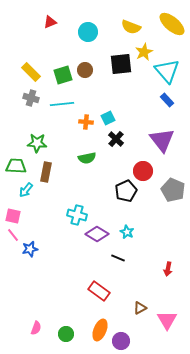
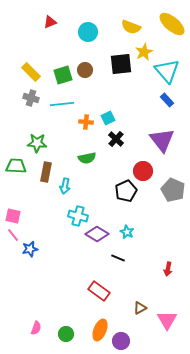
cyan arrow: moved 39 px right, 4 px up; rotated 28 degrees counterclockwise
cyan cross: moved 1 px right, 1 px down
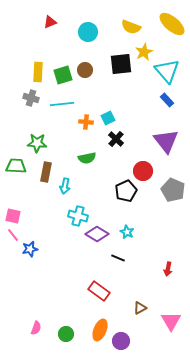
yellow rectangle: moved 7 px right; rotated 48 degrees clockwise
purple triangle: moved 4 px right, 1 px down
pink triangle: moved 4 px right, 1 px down
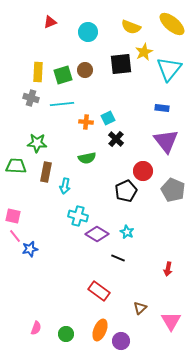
cyan triangle: moved 2 px right, 2 px up; rotated 20 degrees clockwise
blue rectangle: moved 5 px left, 8 px down; rotated 40 degrees counterclockwise
pink line: moved 2 px right, 1 px down
brown triangle: rotated 16 degrees counterclockwise
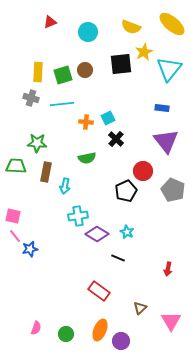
cyan cross: rotated 24 degrees counterclockwise
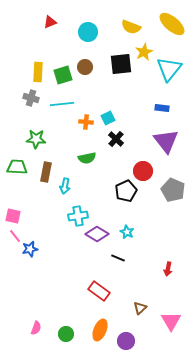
brown circle: moved 3 px up
green star: moved 1 px left, 4 px up
green trapezoid: moved 1 px right, 1 px down
purple circle: moved 5 px right
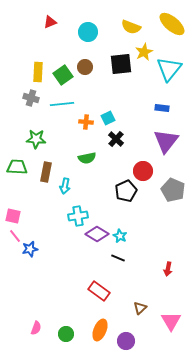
green square: rotated 18 degrees counterclockwise
purple triangle: rotated 16 degrees clockwise
cyan star: moved 7 px left, 4 px down
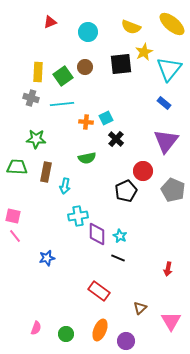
green square: moved 1 px down
blue rectangle: moved 2 px right, 5 px up; rotated 32 degrees clockwise
cyan square: moved 2 px left
purple diamond: rotated 60 degrees clockwise
blue star: moved 17 px right, 9 px down
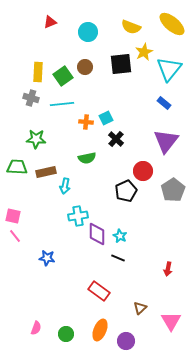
brown rectangle: rotated 66 degrees clockwise
gray pentagon: rotated 15 degrees clockwise
blue star: rotated 21 degrees clockwise
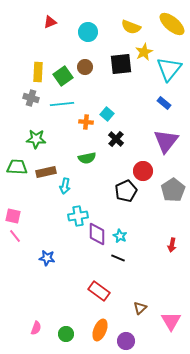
cyan square: moved 1 px right, 4 px up; rotated 24 degrees counterclockwise
red arrow: moved 4 px right, 24 px up
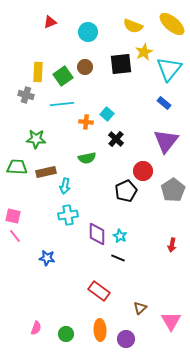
yellow semicircle: moved 2 px right, 1 px up
gray cross: moved 5 px left, 3 px up
cyan cross: moved 10 px left, 1 px up
orange ellipse: rotated 25 degrees counterclockwise
purple circle: moved 2 px up
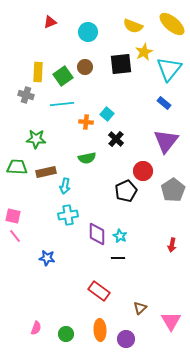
black line: rotated 24 degrees counterclockwise
